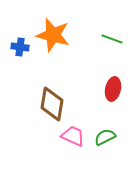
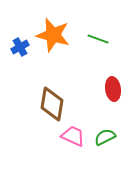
green line: moved 14 px left
blue cross: rotated 36 degrees counterclockwise
red ellipse: rotated 20 degrees counterclockwise
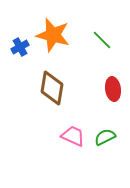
green line: moved 4 px right, 1 px down; rotated 25 degrees clockwise
brown diamond: moved 16 px up
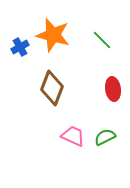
brown diamond: rotated 12 degrees clockwise
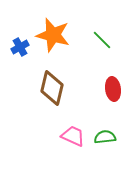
brown diamond: rotated 8 degrees counterclockwise
green semicircle: rotated 20 degrees clockwise
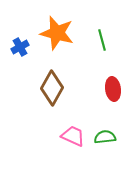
orange star: moved 4 px right, 2 px up
green line: rotated 30 degrees clockwise
brown diamond: rotated 16 degrees clockwise
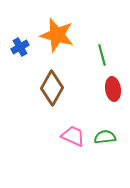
orange star: moved 2 px down
green line: moved 15 px down
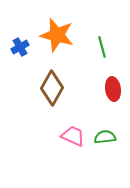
green line: moved 8 px up
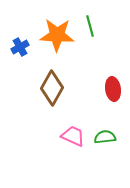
orange star: rotated 12 degrees counterclockwise
green line: moved 12 px left, 21 px up
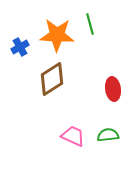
green line: moved 2 px up
brown diamond: moved 9 px up; rotated 28 degrees clockwise
green semicircle: moved 3 px right, 2 px up
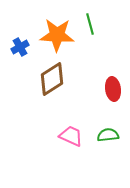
pink trapezoid: moved 2 px left
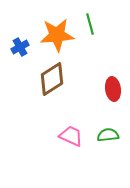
orange star: rotated 8 degrees counterclockwise
